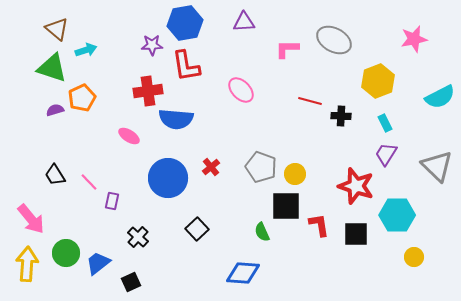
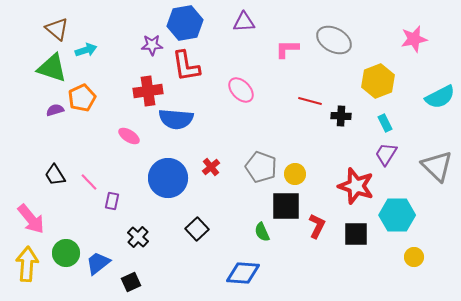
red L-shape at (319, 225): moved 2 px left, 1 px down; rotated 35 degrees clockwise
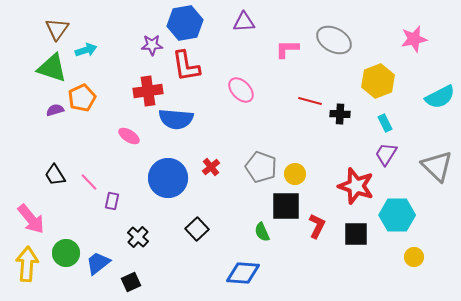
brown triangle at (57, 29): rotated 25 degrees clockwise
black cross at (341, 116): moved 1 px left, 2 px up
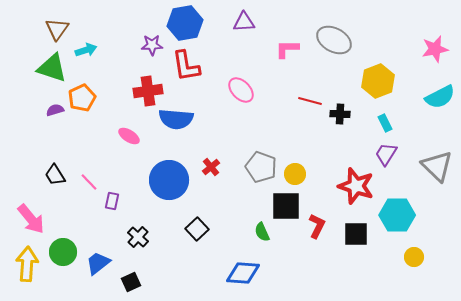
pink star at (414, 39): moved 21 px right, 10 px down
blue circle at (168, 178): moved 1 px right, 2 px down
green circle at (66, 253): moved 3 px left, 1 px up
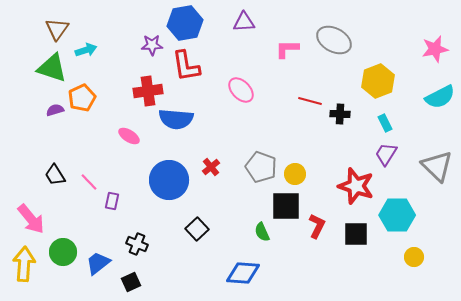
black cross at (138, 237): moved 1 px left, 7 px down; rotated 20 degrees counterclockwise
yellow arrow at (27, 264): moved 3 px left
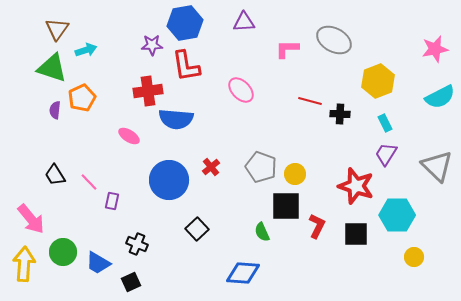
purple semicircle at (55, 110): rotated 66 degrees counterclockwise
blue trapezoid at (98, 263): rotated 112 degrees counterclockwise
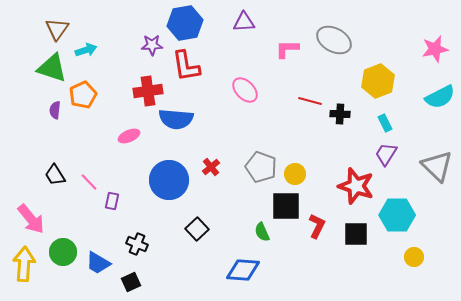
pink ellipse at (241, 90): moved 4 px right
orange pentagon at (82, 98): moved 1 px right, 3 px up
pink ellipse at (129, 136): rotated 55 degrees counterclockwise
blue diamond at (243, 273): moved 3 px up
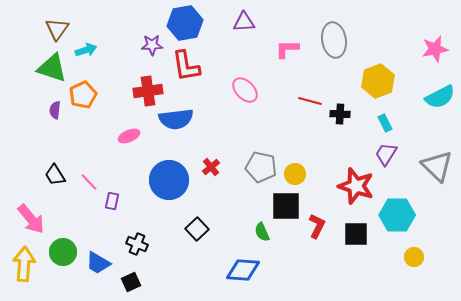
gray ellipse at (334, 40): rotated 52 degrees clockwise
blue semicircle at (176, 119): rotated 12 degrees counterclockwise
gray pentagon at (261, 167): rotated 8 degrees counterclockwise
